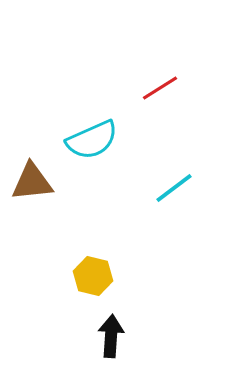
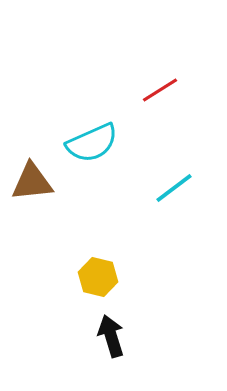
red line: moved 2 px down
cyan semicircle: moved 3 px down
yellow hexagon: moved 5 px right, 1 px down
black arrow: rotated 21 degrees counterclockwise
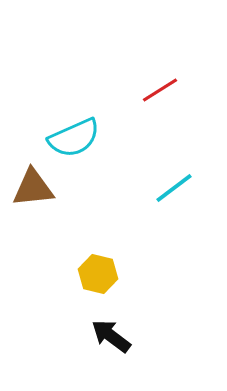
cyan semicircle: moved 18 px left, 5 px up
brown triangle: moved 1 px right, 6 px down
yellow hexagon: moved 3 px up
black arrow: rotated 36 degrees counterclockwise
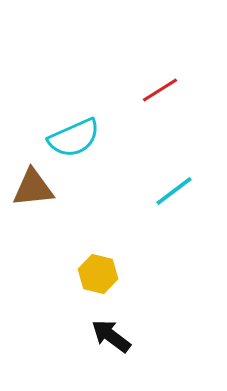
cyan line: moved 3 px down
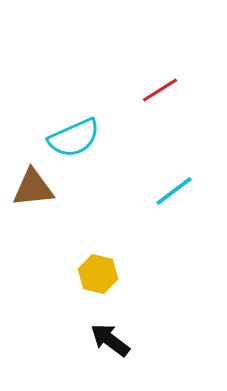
black arrow: moved 1 px left, 4 px down
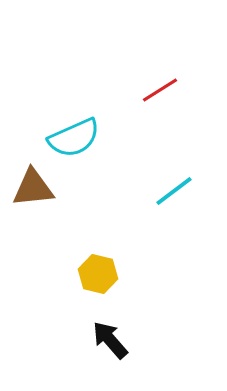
black arrow: rotated 12 degrees clockwise
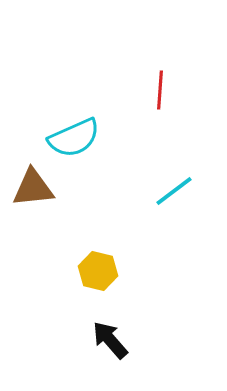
red line: rotated 54 degrees counterclockwise
yellow hexagon: moved 3 px up
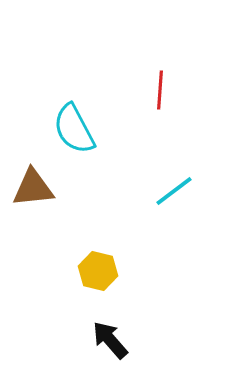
cyan semicircle: moved 9 px up; rotated 86 degrees clockwise
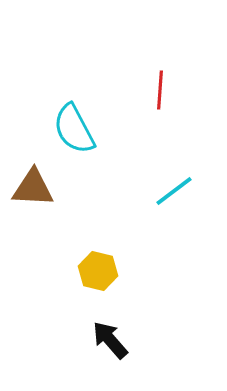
brown triangle: rotated 9 degrees clockwise
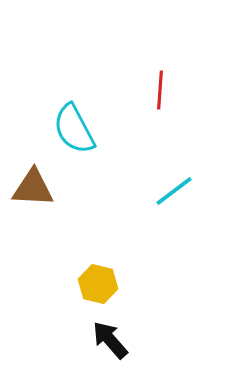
yellow hexagon: moved 13 px down
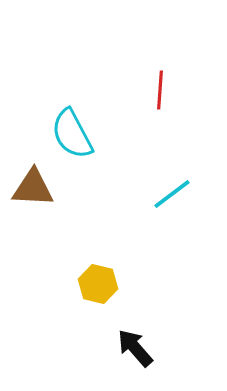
cyan semicircle: moved 2 px left, 5 px down
cyan line: moved 2 px left, 3 px down
black arrow: moved 25 px right, 8 px down
